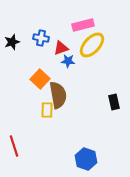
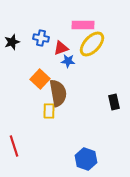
pink rectangle: rotated 15 degrees clockwise
yellow ellipse: moved 1 px up
brown semicircle: moved 2 px up
yellow rectangle: moved 2 px right, 1 px down
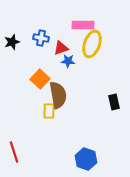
yellow ellipse: rotated 24 degrees counterclockwise
brown semicircle: moved 2 px down
red line: moved 6 px down
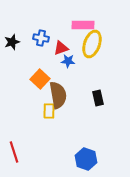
black rectangle: moved 16 px left, 4 px up
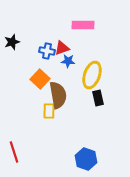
blue cross: moved 6 px right, 13 px down
yellow ellipse: moved 31 px down
red triangle: moved 1 px right
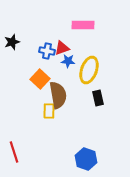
yellow ellipse: moved 3 px left, 5 px up
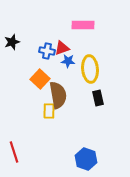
yellow ellipse: moved 1 px right, 1 px up; rotated 24 degrees counterclockwise
